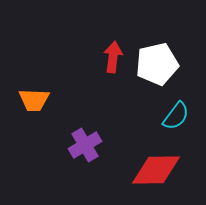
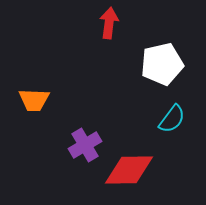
red arrow: moved 4 px left, 34 px up
white pentagon: moved 5 px right
cyan semicircle: moved 4 px left, 3 px down
red diamond: moved 27 px left
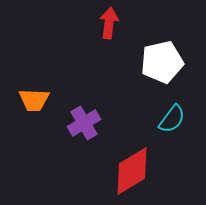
white pentagon: moved 2 px up
purple cross: moved 1 px left, 22 px up
red diamond: moved 3 px right, 1 px down; rotated 30 degrees counterclockwise
